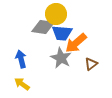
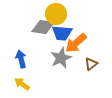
gray star: rotated 20 degrees clockwise
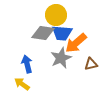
yellow circle: moved 1 px down
gray diamond: moved 6 px down
blue arrow: moved 6 px right, 5 px down
brown triangle: rotated 24 degrees clockwise
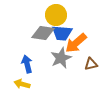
yellow arrow: rotated 21 degrees counterclockwise
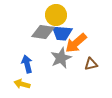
gray diamond: moved 1 px up
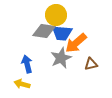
gray diamond: moved 1 px right, 1 px up
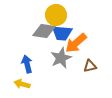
brown triangle: moved 1 px left, 2 px down
